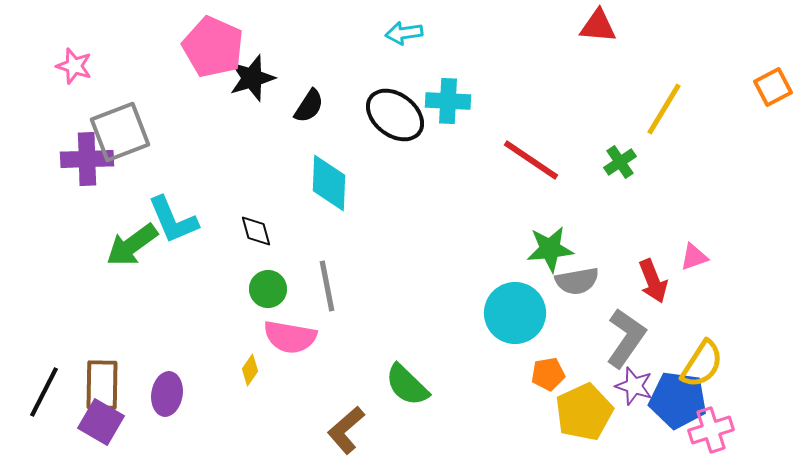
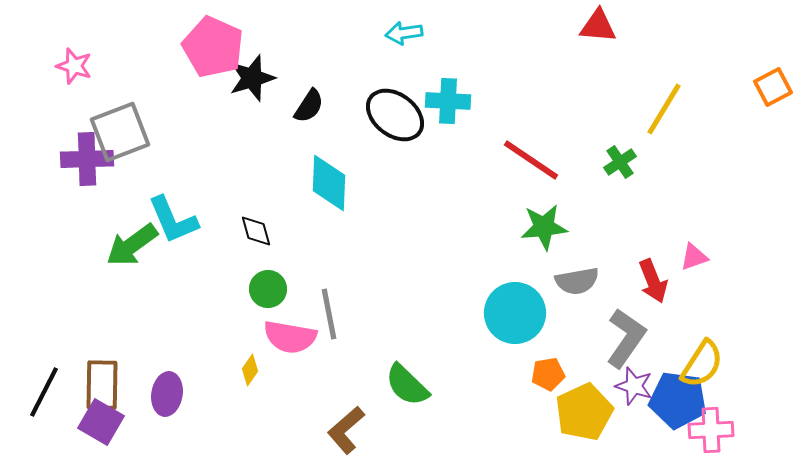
green star: moved 6 px left, 22 px up
gray line: moved 2 px right, 28 px down
pink cross: rotated 15 degrees clockwise
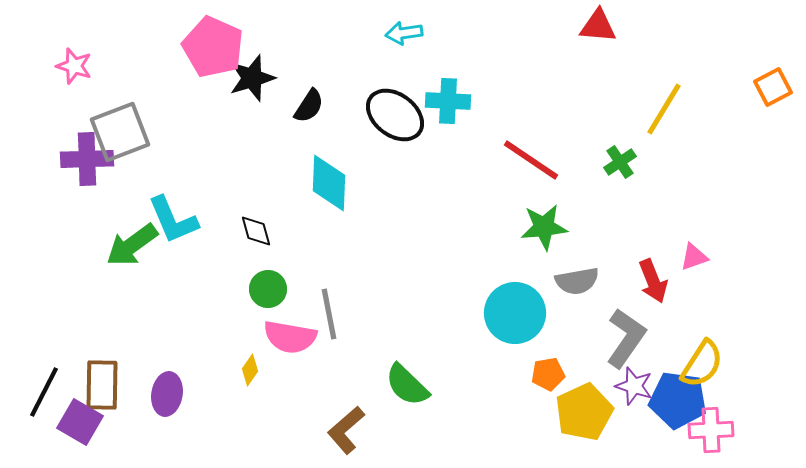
purple square: moved 21 px left
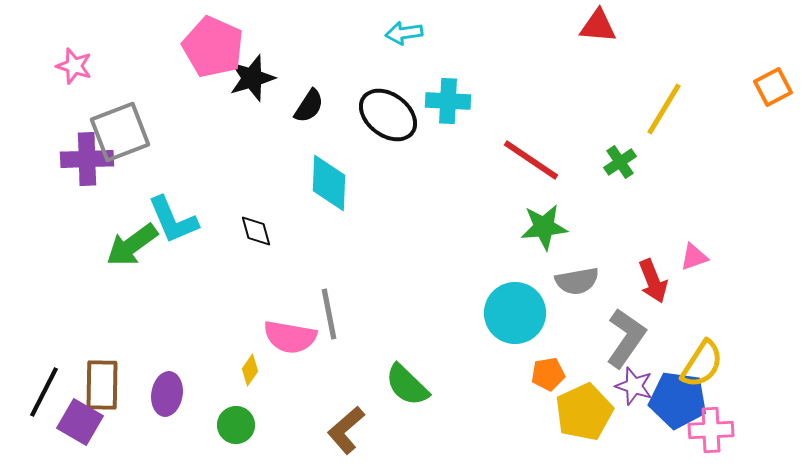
black ellipse: moved 7 px left
green circle: moved 32 px left, 136 px down
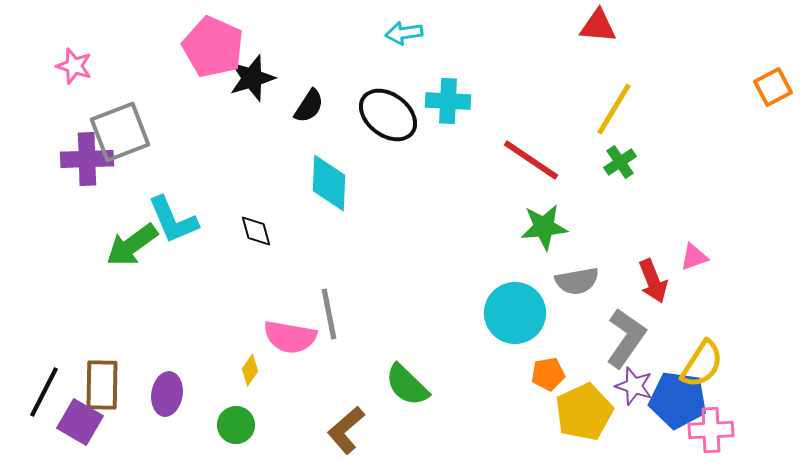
yellow line: moved 50 px left
